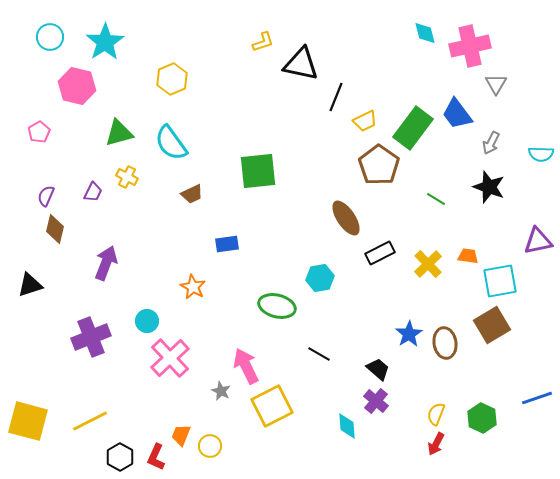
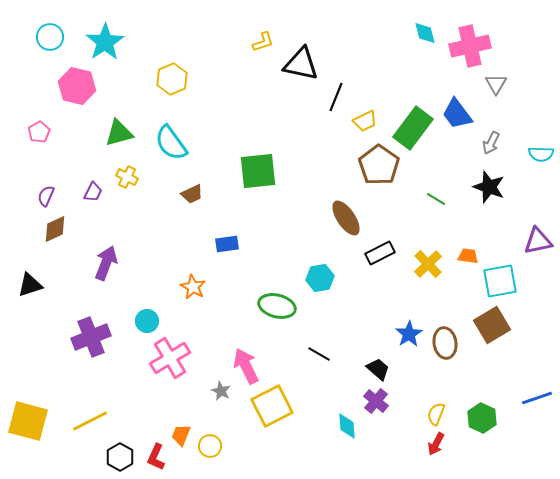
brown diamond at (55, 229): rotated 52 degrees clockwise
pink cross at (170, 358): rotated 12 degrees clockwise
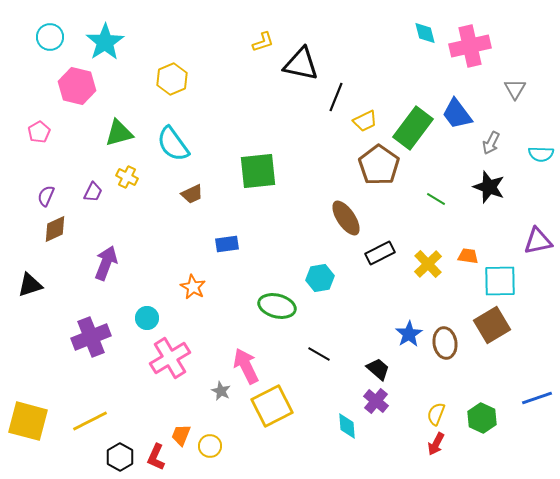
gray triangle at (496, 84): moved 19 px right, 5 px down
cyan semicircle at (171, 143): moved 2 px right, 1 px down
cyan square at (500, 281): rotated 9 degrees clockwise
cyan circle at (147, 321): moved 3 px up
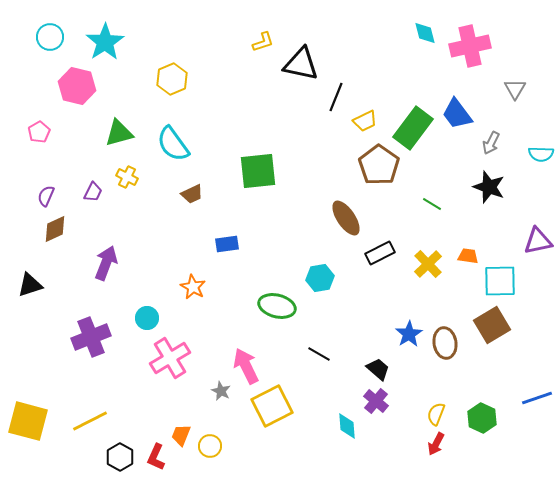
green line at (436, 199): moved 4 px left, 5 px down
